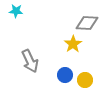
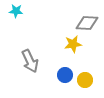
yellow star: rotated 24 degrees clockwise
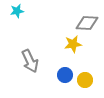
cyan star: moved 1 px right; rotated 16 degrees counterclockwise
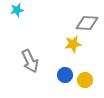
cyan star: moved 1 px up
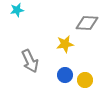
yellow star: moved 8 px left
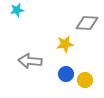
gray arrow: rotated 120 degrees clockwise
blue circle: moved 1 px right, 1 px up
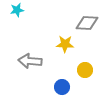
yellow star: rotated 12 degrees clockwise
blue circle: moved 4 px left, 13 px down
yellow circle: moved 10 px up
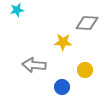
yellow star: moved 2 px left, 2 px up
gray arrow: moved 4 px right, 4 px down
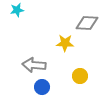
yellow star: moved 2 px right, 1 px down
yellow circle: moved 5 px left, 6 px down
blue circle: moved 20 px left
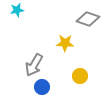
gray diamond: moved 1 px right, 4 px up; rotated 15 degrees clockwise
gray arrow: rotated 65 degrees counterclockwise
